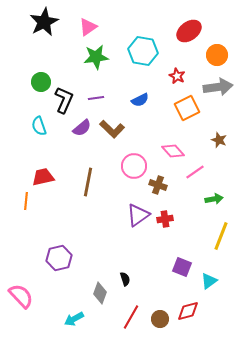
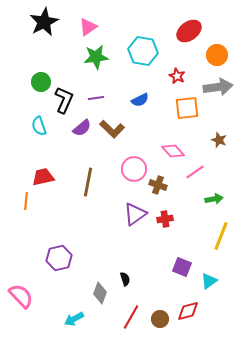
orange square: rotated 20 degrees clockwise
pink circle: moved 3 px down
purple triangle: moved 3 px left, 1 px up
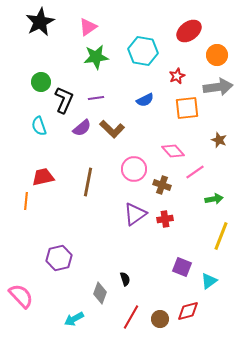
black star: moved 4 px left
red star: rotated 21 degrees clockwise
blue semicircle: moved 5 px right
brown cross: moved 4 px right
